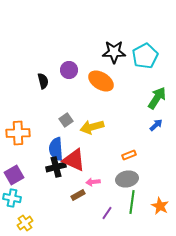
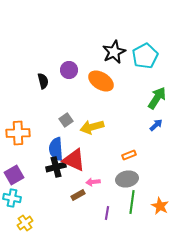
black star: rotated 25 degrees counterclockwise
purple line: rotated 24 degrees counterclockwise
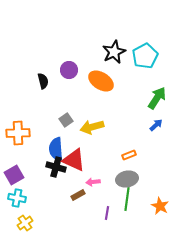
black cross: rotated 30 degrees clockwise
cyan cross: moved 5 px right
green line: moved 5 px left, 3 px up
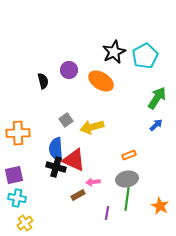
purple square: rotated 18 degrees clockwise
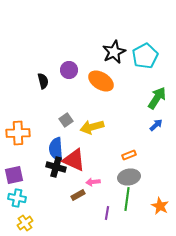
gray ellipse: moved 2 px right, 2 px up
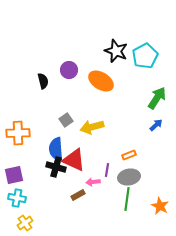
black star: moved 2 px right, 1 px up; rotated 25 degrees counterclockwise
purple line: moved 43 px up
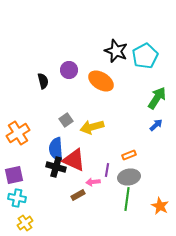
orange cross: rotated 30 degrees counterclockwise
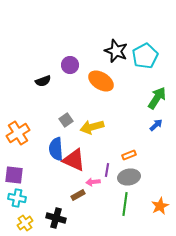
purple circle: moved 1 px right, 5 px up
black semicircle: rotated 84 degrees clockwise
black cross: moved 51 px down
purple square: rotated 18 degrees clockwise
green line: moved 2 px left, 5 px down
orange star: rotated 18 degrees clockwise
